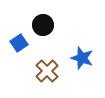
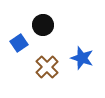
brown cross: moved 4 px up
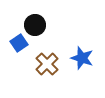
black circle: moved 8 px left
brown cross: moved 3 px up
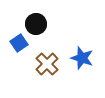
black circle: moved 1 px right, 1 px up
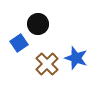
black circle: moved 2 px right
blue star: moved 6 px left
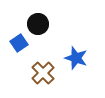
brown cross: moved 4 px left, 9 px down
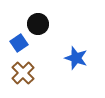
brown cross: moved 20 px left
